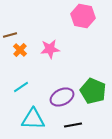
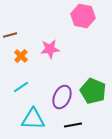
orange cross: moved 1 px right, 6 px down
purple ellipse: rotated 40 degrees counterclockwise
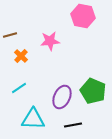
pink star: moved 8 px up
cyan line: moved 2 px left, 1 px down
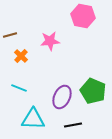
cyan line: rotated 56 degrees clockwise
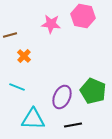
pink star: moved 1 px right, 17 px up; rotated 12 degrees clockwise
orange cross: moved 3 px right
cyan line: moved 2 px left, 1 px up
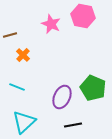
pink star: rotated 18 degrees clockwise
orange cross: moved 1 px left, 1 px up
green pentagon: moved 3 px up
cyan triangle: moved 9 px left, 3 px down; rotated 45 degrees counterclockwise
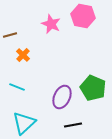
cyan triangle: moved 1 px down
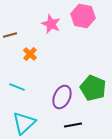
orange cross: moved 7 px right, 1 px up
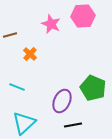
pink hexagon: rotated 15 degrees counterclockwise
purple ellipse: moved 4 px down
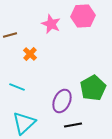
green pentagon: rotated 20 degrees clockwise
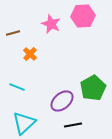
brown line: moved 3 px right, 2 px up
purple ellipse: rotated 25 degrees clockwise
